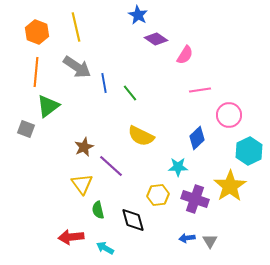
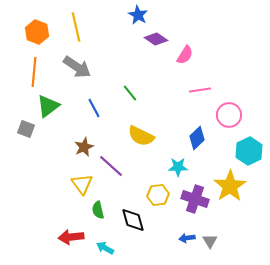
orange line: moved 2 px left
blue line: moved 10 px left, 25 px down; rotated 18 degrees counterclockwise
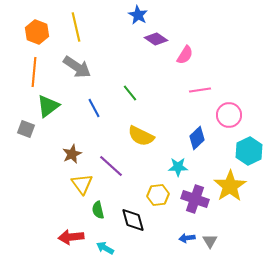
brown star: moved 12 px left, 7 px down
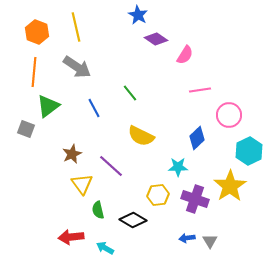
black diamond: rotated 44 degrees counterclockwise
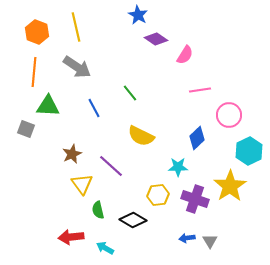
green triangle: rotated 40 degrees clockwise
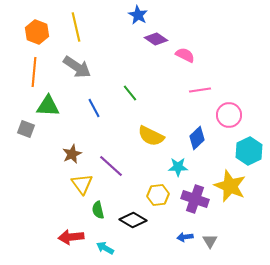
pink semicircle: rotated 96 degrees counterclockwise
yellow semicircle: moved 10 px right
yellow star: rotated 16 degrees counterclockwise
blue arrow: moved 2 px left, 1 px up
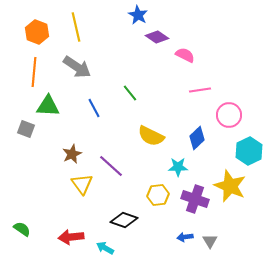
purple diamond: moved 1 px right, 2 px up
green semicircle: moved 76 px left, 19 px down; rotated 138 degrees clockwise
black diamond: moved 9 px left; rotated 12 degrees counterclockwise
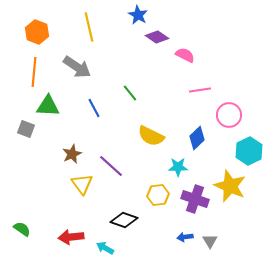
yellow line: moved 13 px right
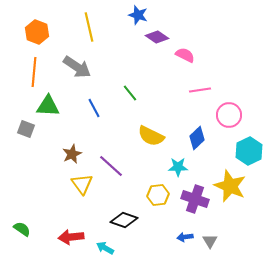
blue star: rotated 12 degrees counterclockwise
